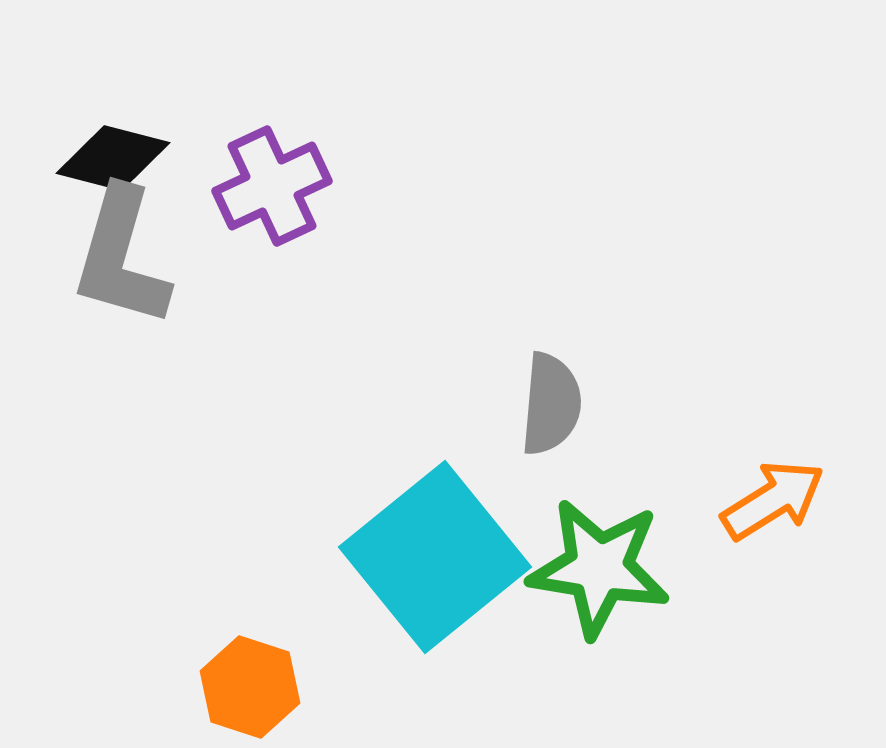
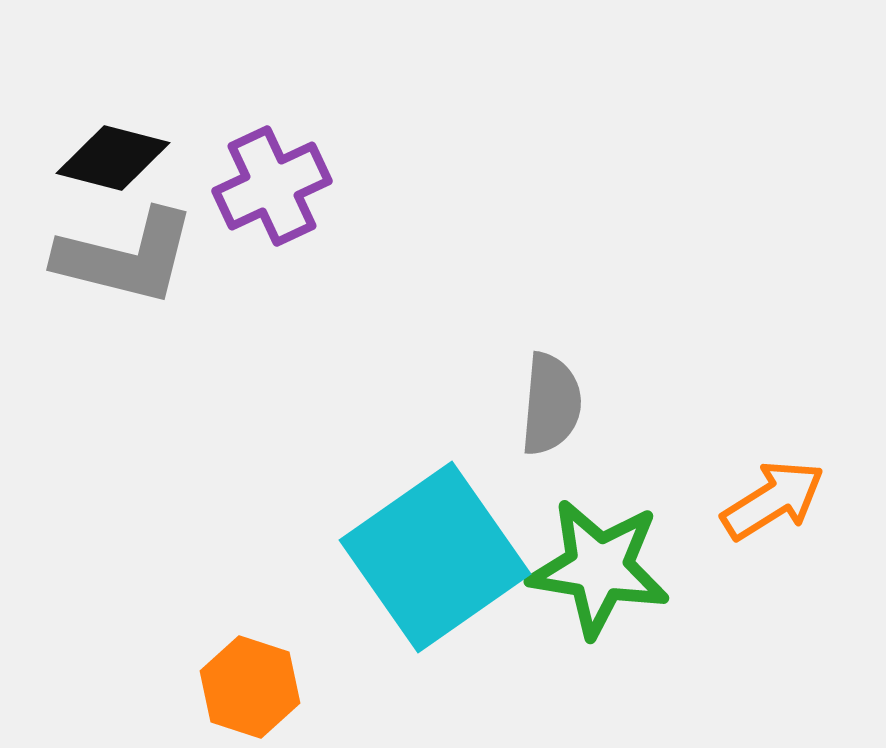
gray L-shape: moved 5 px right; rotated 92 degrees counterclockwise
cyan square: rotated 4 degrees clockwise
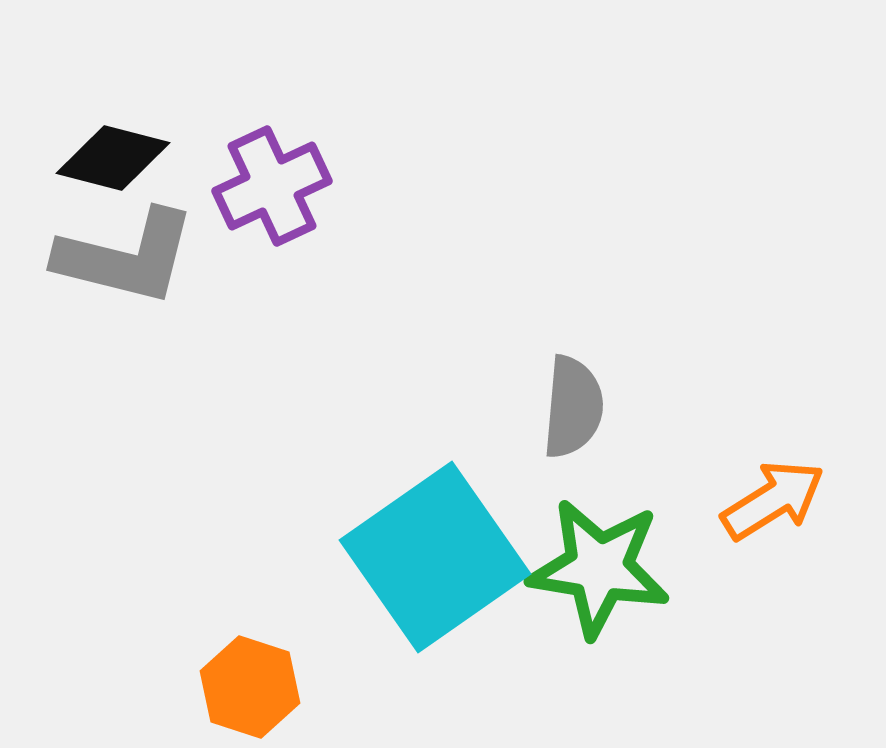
gray semicircle: moved 22 px right, 3 px down
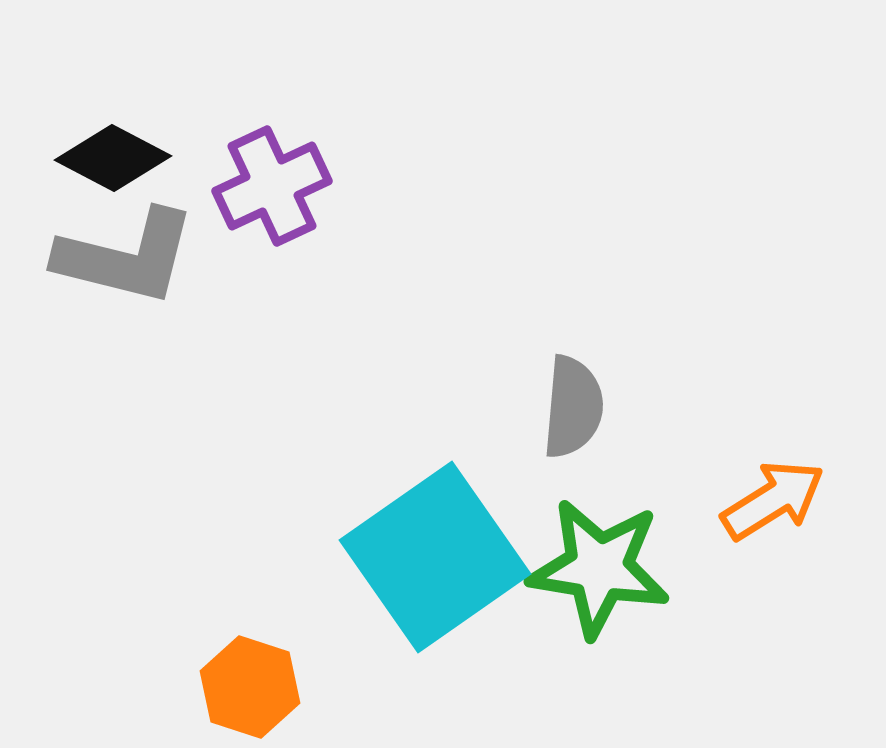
black diamond: rotated 13 degrees clockwise
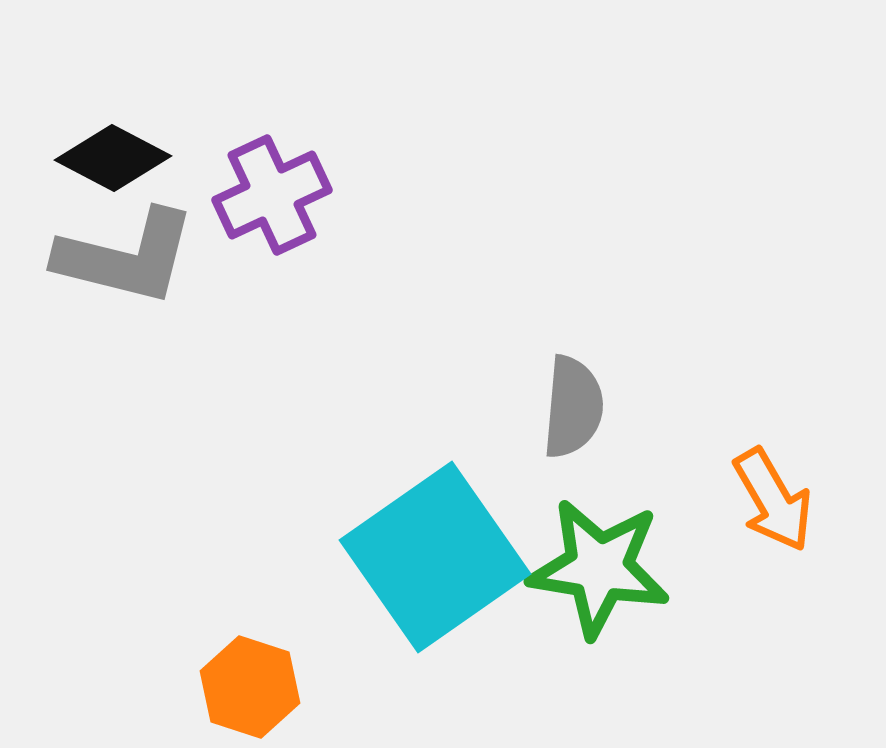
purple cross: moved 9 px down
orange arrow: rotated 92 degrees clockwise
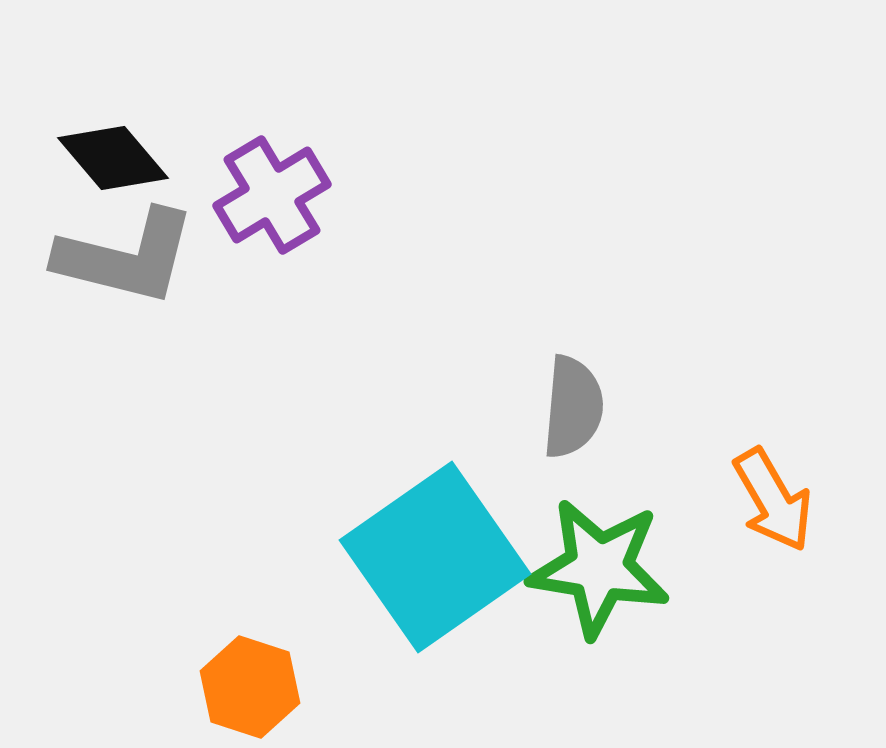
black diamond: rotated 22 degrees clockwise
purple cross: rotated 6 degrees counterclockwise
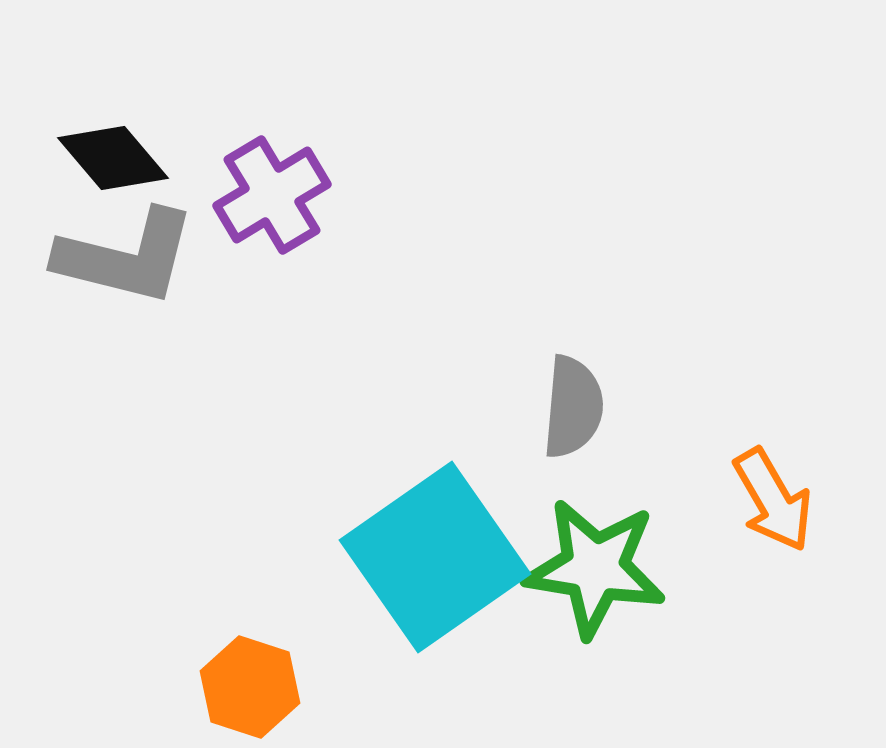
green star: moved 4 px left
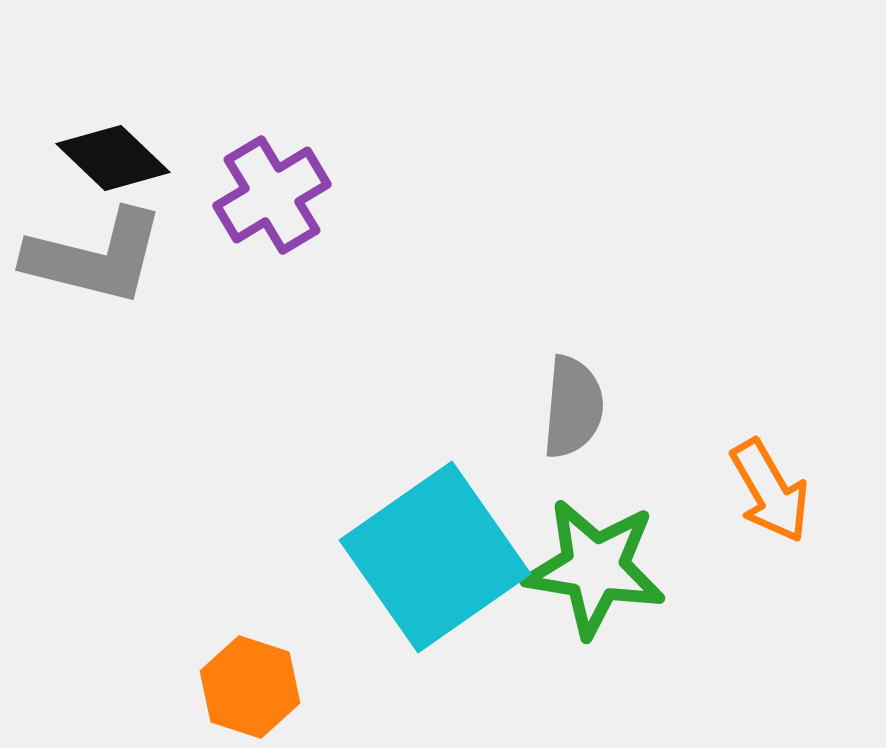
black diamond: rotated 6 degrees counterclockwise
gray L-shape: moved 31 px left
orange arrow: moved 3 px left, 9 px up
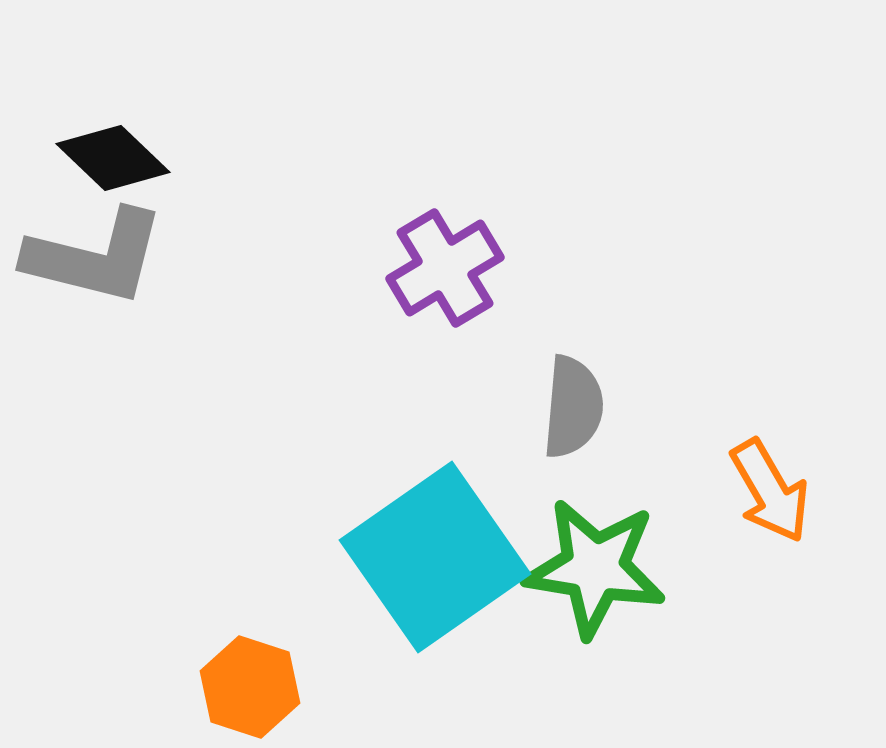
purple cross: moved 173 px right, 73 px down
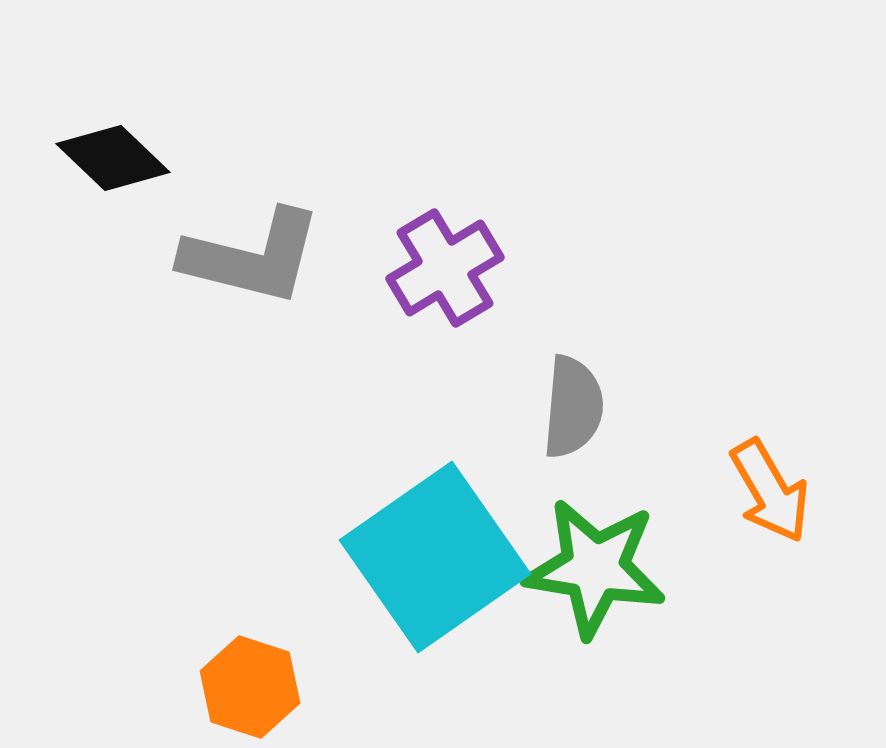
gray L-shape: moved 157 px right
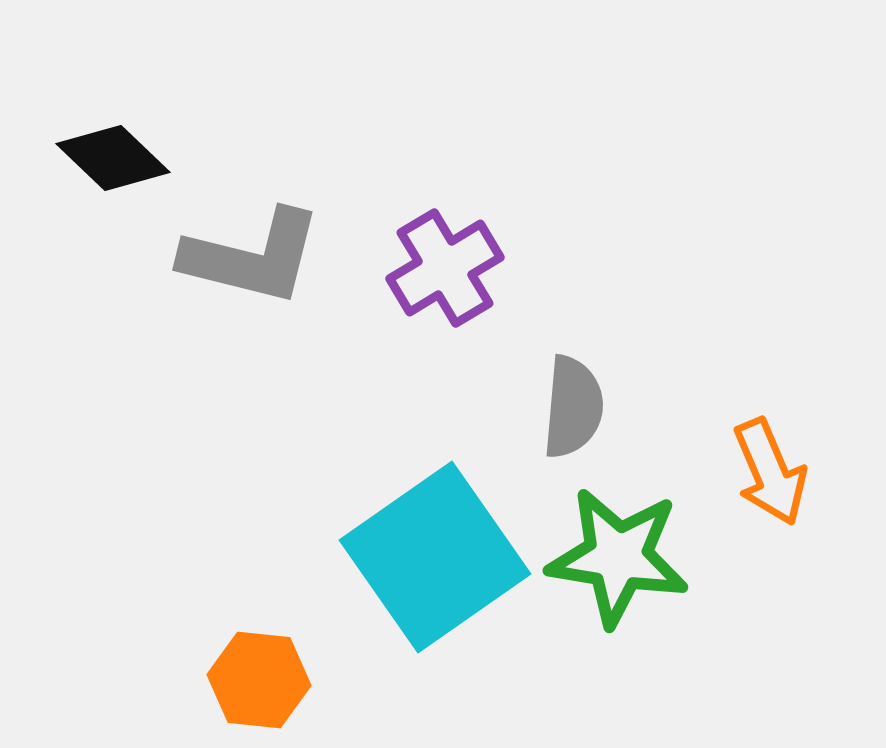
orange arrow: moved 19 px up; rotated 7 degrees clockwise
green star: moved 23 px right, 11 px up
orange hexagon: moved 9 px right, 7 px up; rotated 12 degrees counterclockwise
